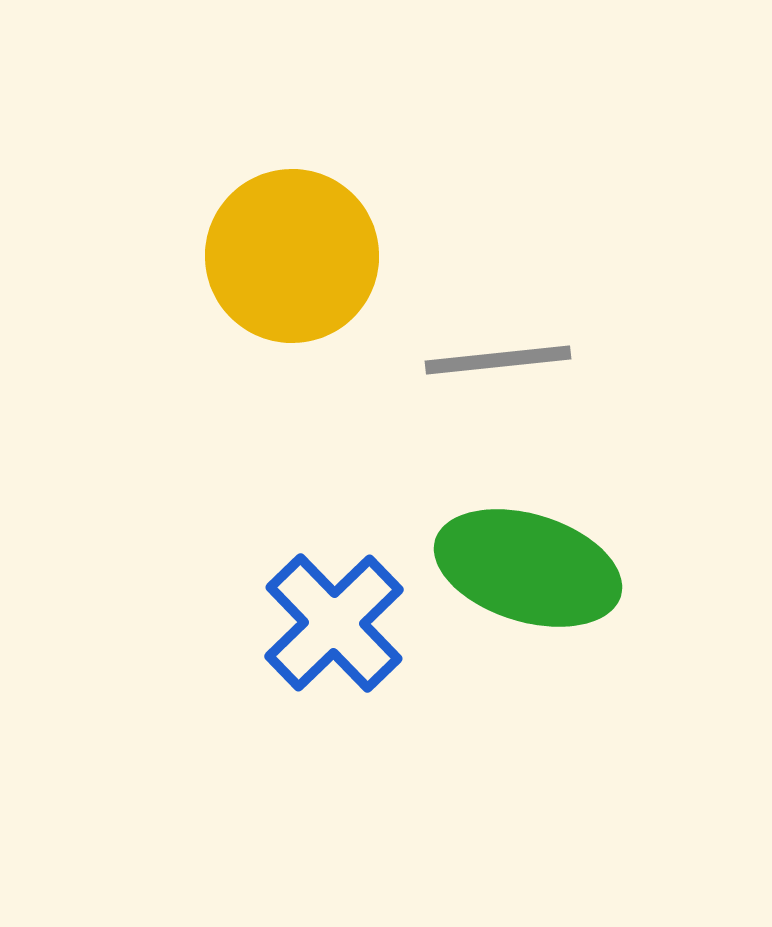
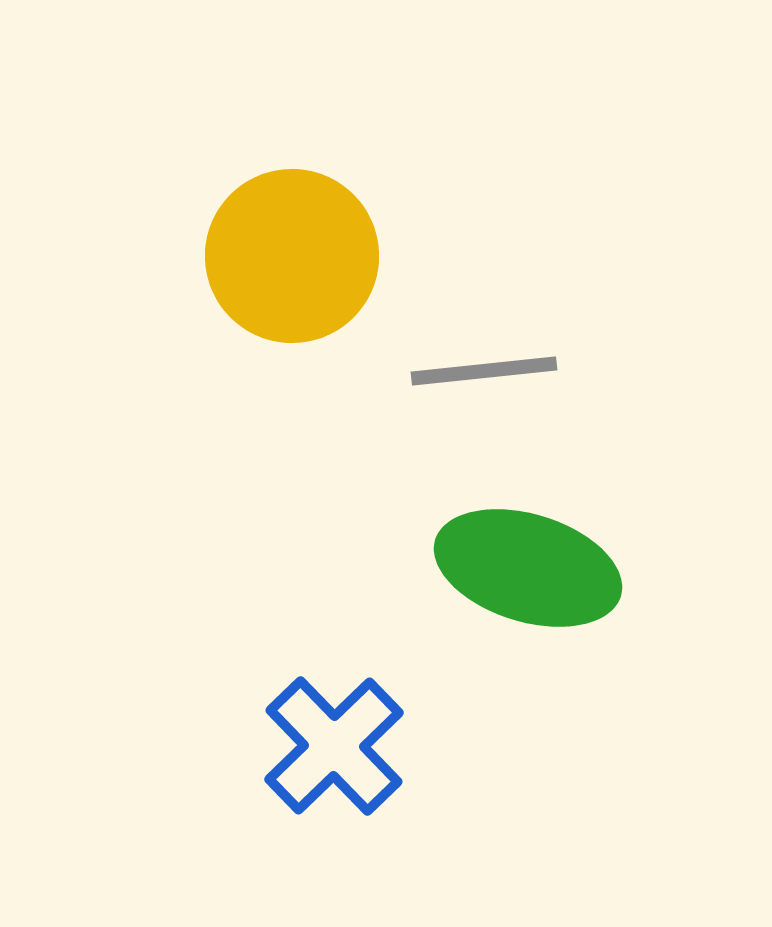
gray line: moved 14 px left, 11 px down
blue cross: moved 123 px down
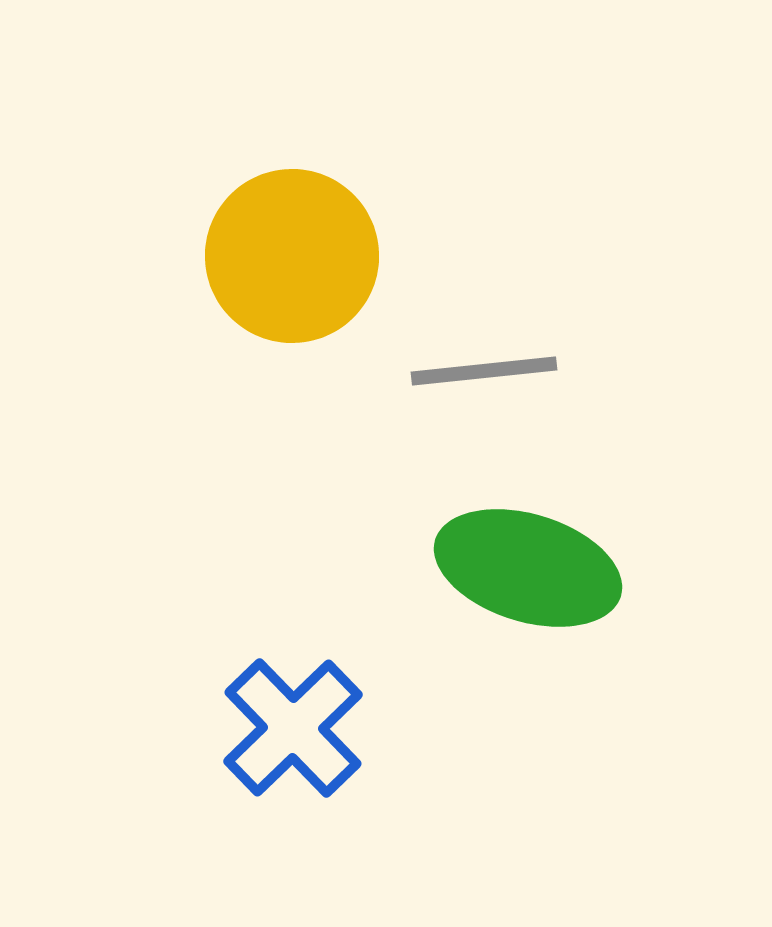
blue cross: moved 41 px left, 18 px up
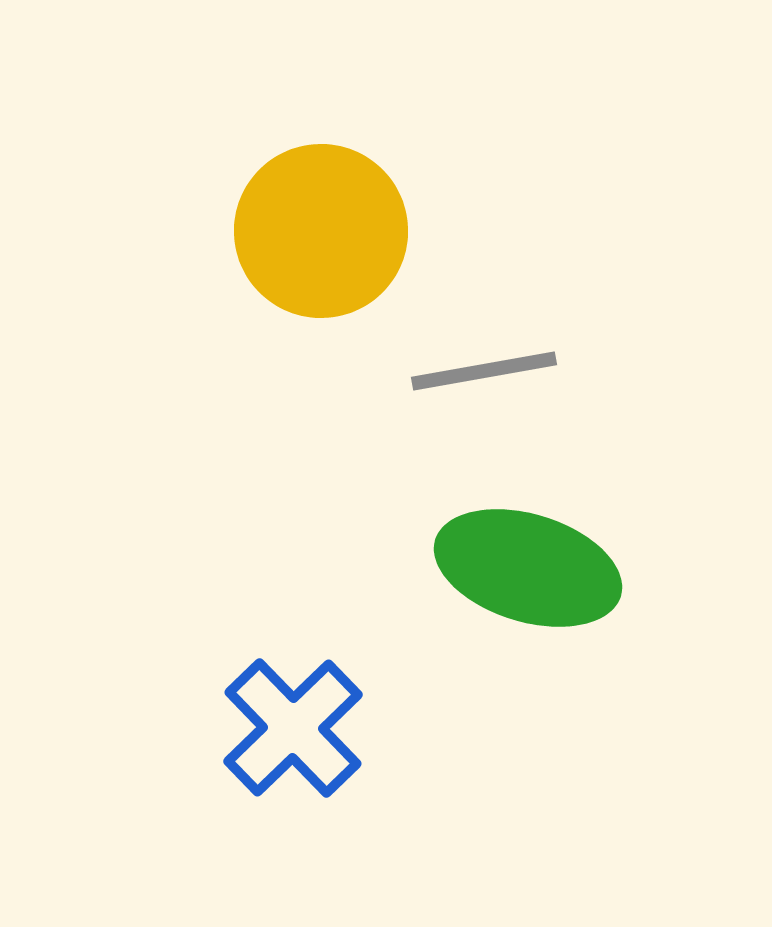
yellow circle: moved 29 px right, 25 px up
gray line: rotated 4 degrees counterclockwise
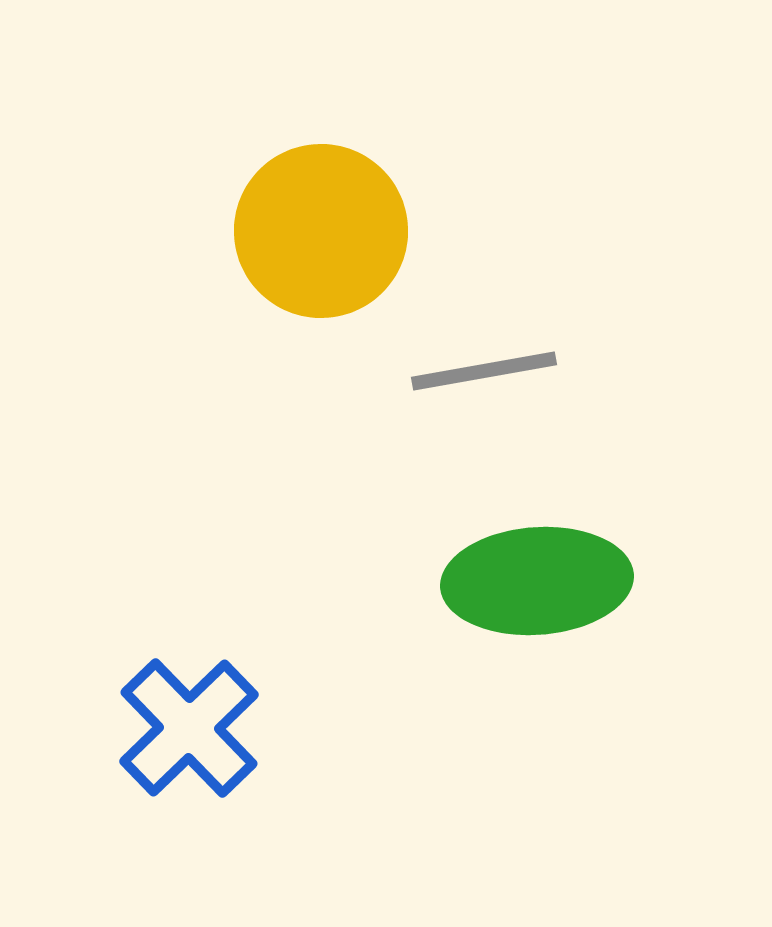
green ellipse: moved 9 px right, 13 px down; rotated 21 degrees counterclockwise
blue cross: moved 104 px left
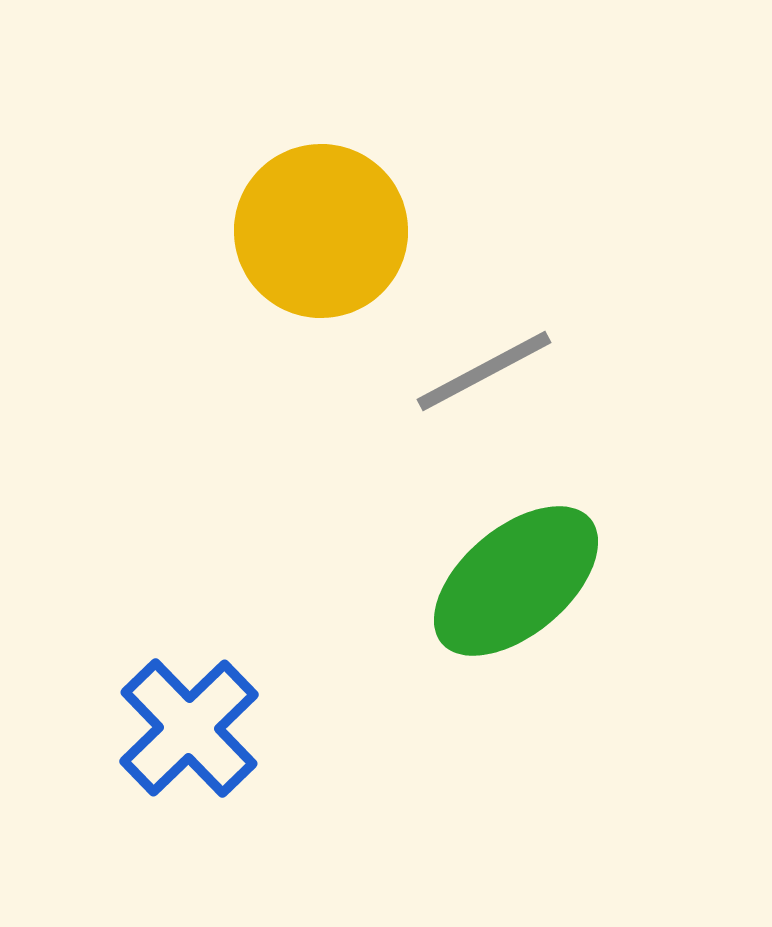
gray line: rotated 18 degrees counterclockwise
green ellipse: moved 21 px left; rotated 36 degrees counterclockwise
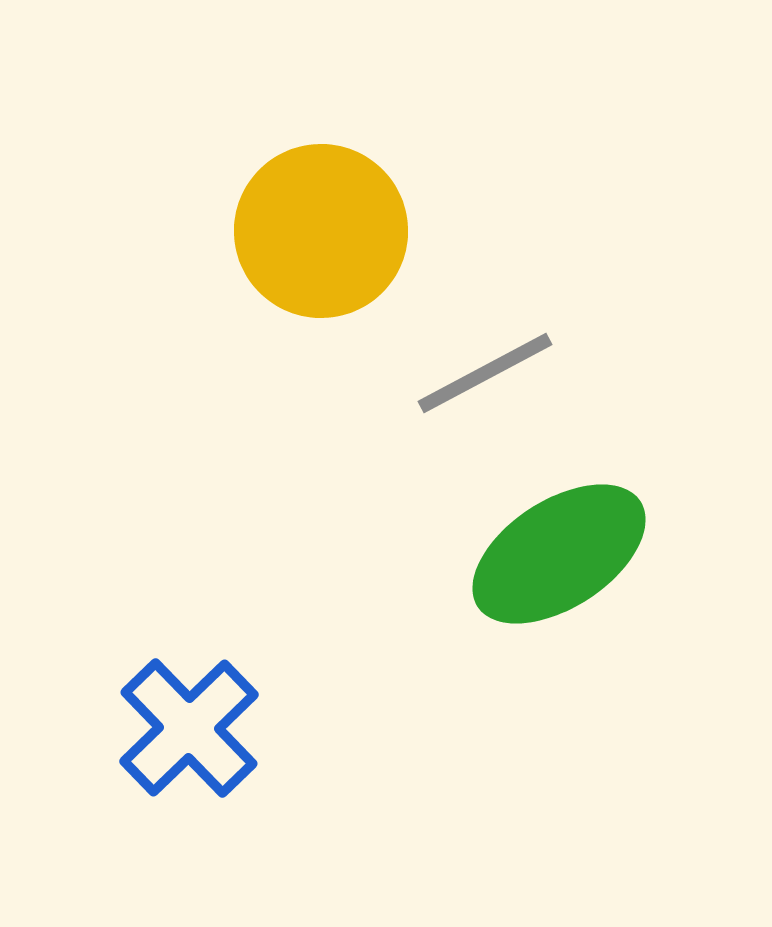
gray line: moved 1 px right, 2 px down
green ellipse: moved 43 px right, 27 px up; rotated 7 degrees clockwise
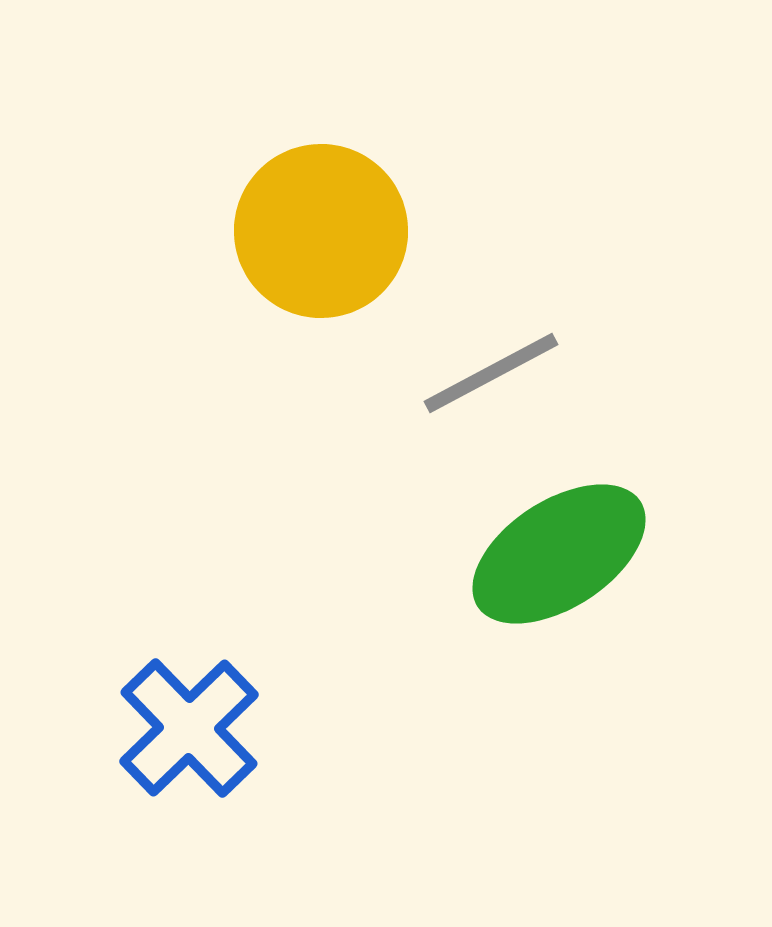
gray line: moved 6 px right
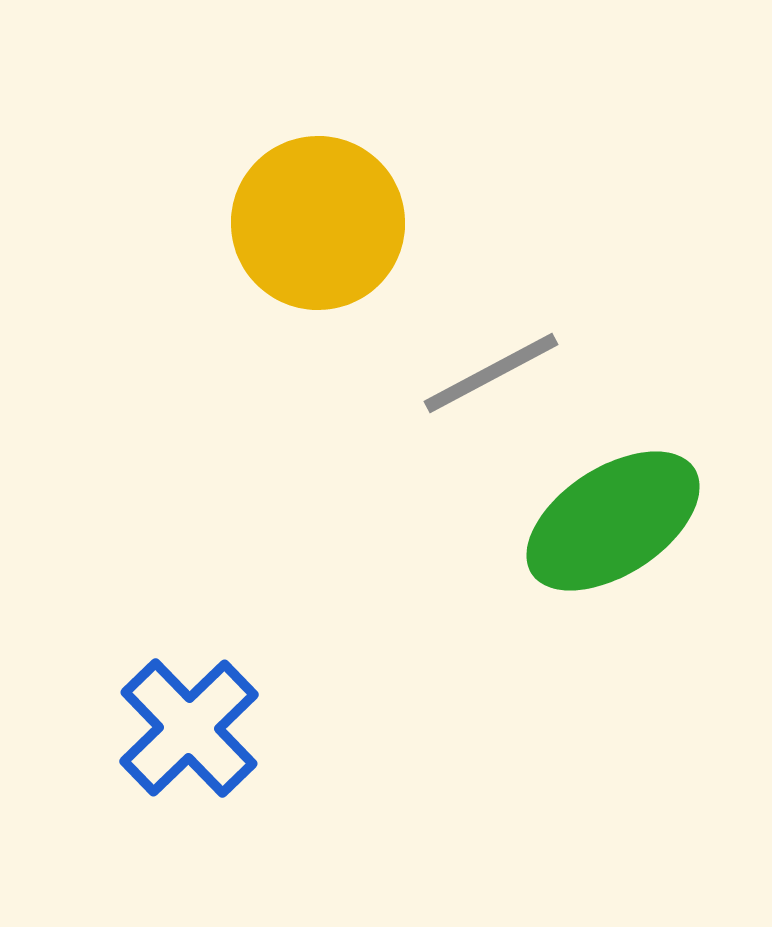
yellow circle: moved 3 px left, 8 px up
green ellipse: moved 54 px right, 33 px up
